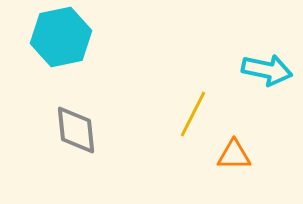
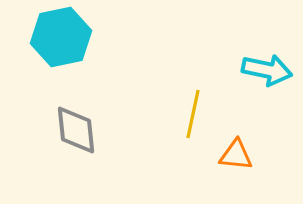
yellow line: rotated 15 degrees counterclockwise
orange triangle: moved 2 px right; rotated 6 degrees clockwise
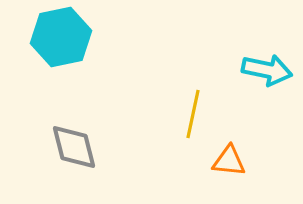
gray diamond: moved 2 px left, 17 px down; rotated 8 degrees counterclockwise
orange triangle: moved 7 px left, 6 px down
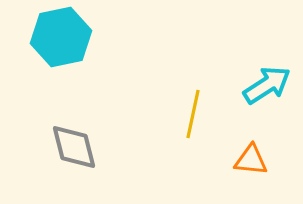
cyan arrow: moved 15 px down; rotated 45 degrees counterclockwise
orange triangle: moved 22 px right, 1 px up
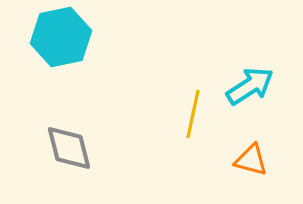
cyan arrow: moved 17 px left, 1 px down
gray diamond: moved 5 px left, 1 px down
orange triangle: rotated 9 degrees clockwise
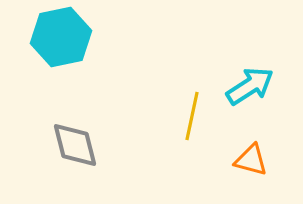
yellow line: moved 1 px left, 2 px down
gray diamond: moved 6 px right, 3 px up
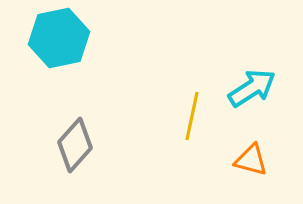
cyan hexagon: moved 2 px left, 1 px down
cyan arrow: moved 2 px right, 2 px down
gray diamond: rotated 56 degrees clockwise
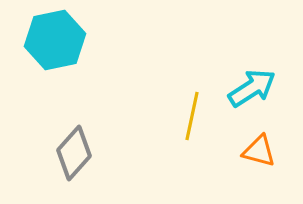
cyan hexagon: moved 4 px left, 2 px down
gray diamond: moved 1 px left, 8 px down
orange triangle: moved 8 px right, 9 px up
